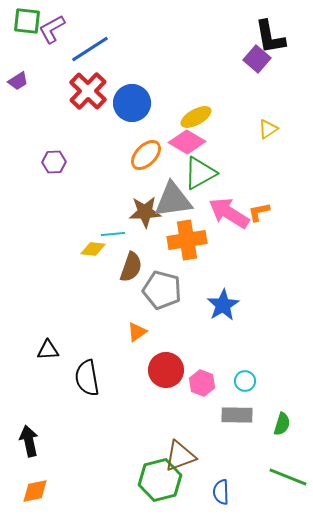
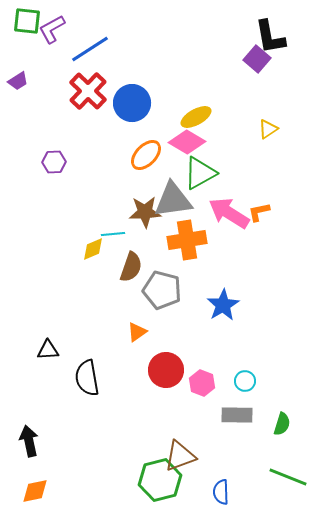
yellow diamond: rotated 30 degrees counterclockwise
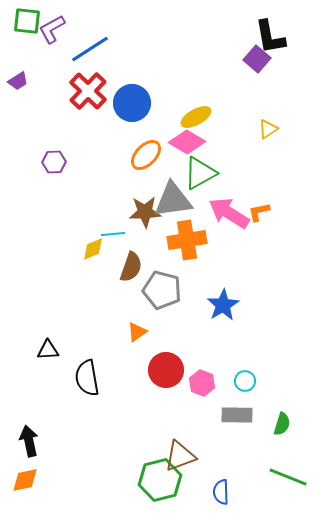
orange diamond: moved 10 px left, 11 px up
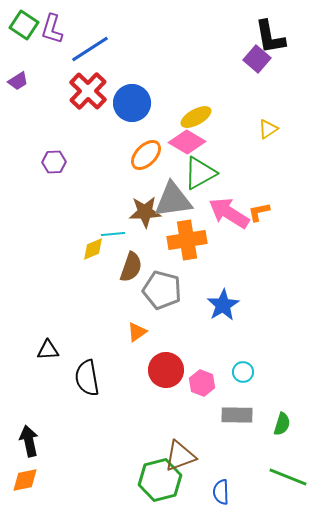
green square: moved 3 px left, 4 px down; rotated 28 degrees clockwise
purple L-shape: rotated 44 degrees counterclockwise
cyan circle: moved 2 px left, 9 px up
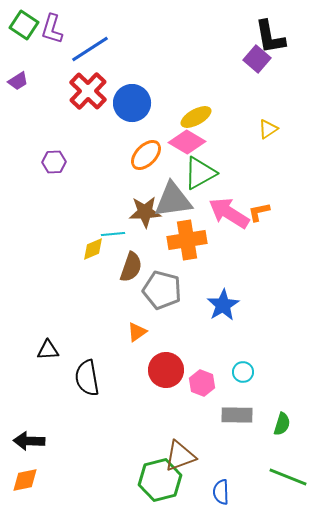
black arrow: rotated 76 degrees counterclockwise
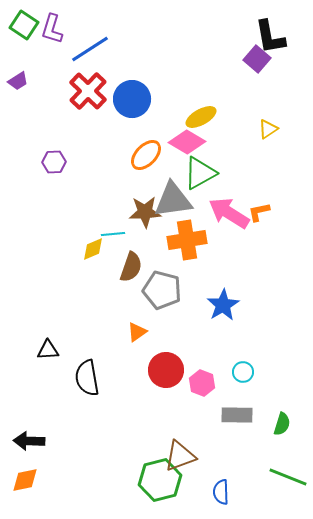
blue circle: moved 4 px up
yellow ellipse: moved 5 px right
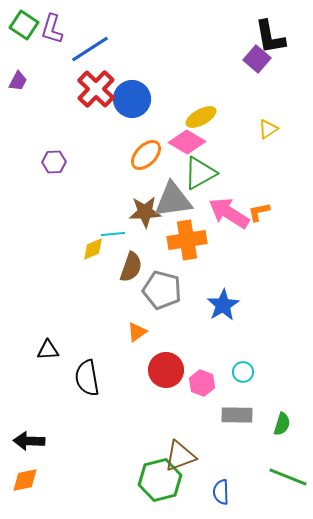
purple trapezoid: rotated 30 degrees counterclockwise
red cross: moved 8 px right, 2 px up
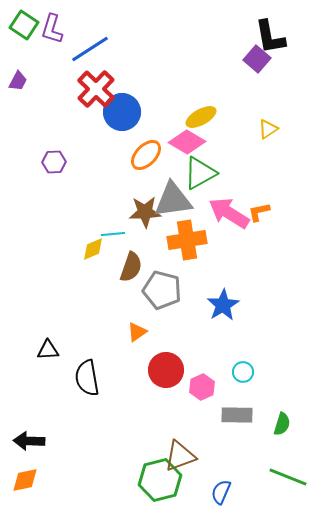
blue circle: moved 10 px left, 13 px down
pink hexagon: moved 4 px down; rotated 15 degrees clockwise
blue semicircle: rotated 25 degrees clockwise
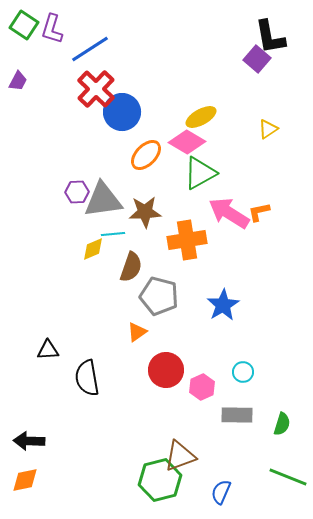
purple hexagon: moved 23 px right, 30 px down
gray triangle: moved 70 px left
gray pentagon: moved 3 px left, 6 px down
